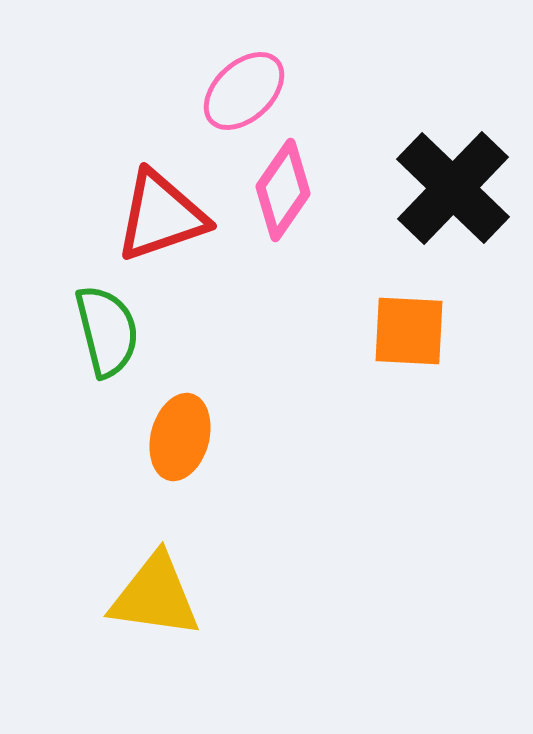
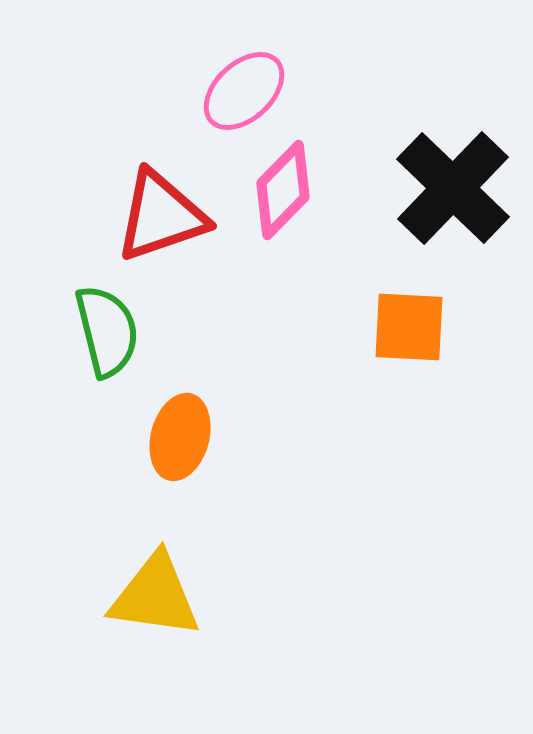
pink diamond: rotated 10 degrees clockwise
orange square: moved 4 px up
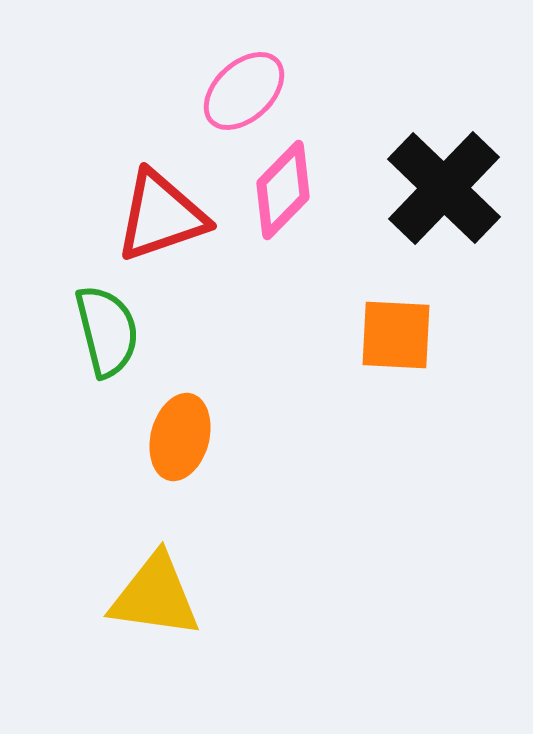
black cross: moved 9 px left
orange square: moved 13 px left, 8 px down
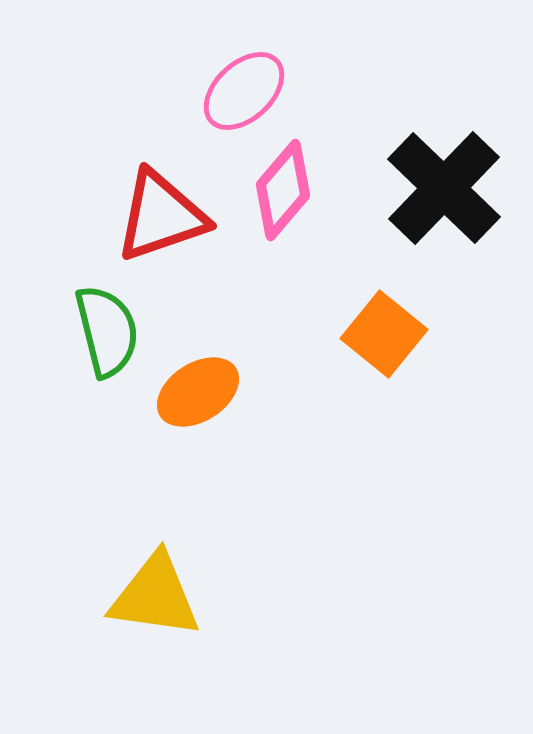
pink diamond: rotated 4 degrees counterclockwise
orange square: moved 12 px left, 1 px up; rotated 36 degrees clockwise
orange ellipse: moved 18 px right, 45 px up; rotated 42 degrees clockwise
